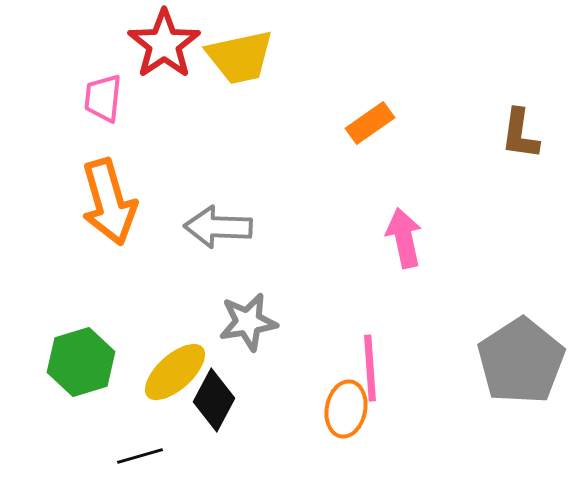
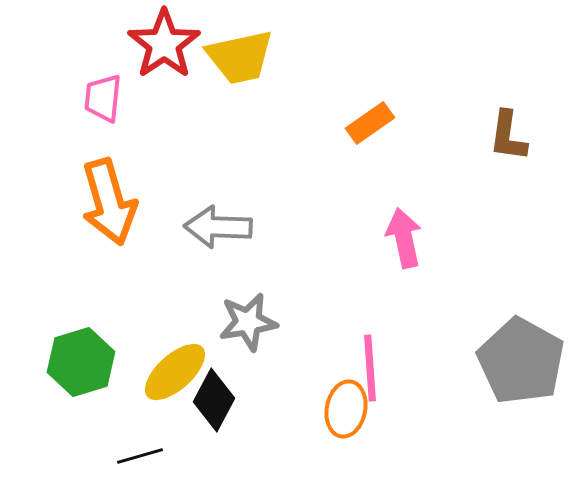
brown L-shape: moved 12 px left, 2 px down
gray pentagon: rotated 10 degrees counterclockwise
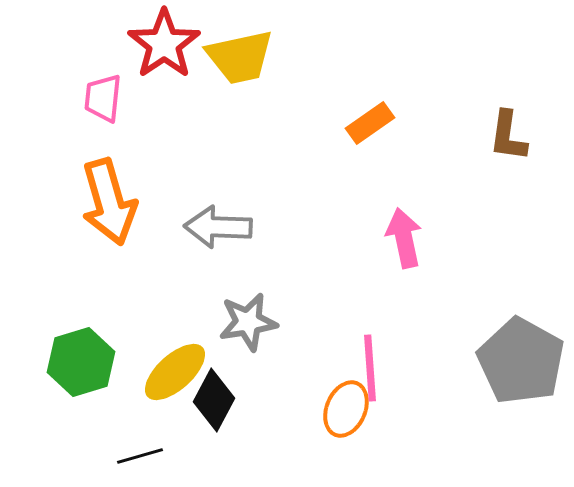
orange ellipse: rotated 12 degrees clockwise
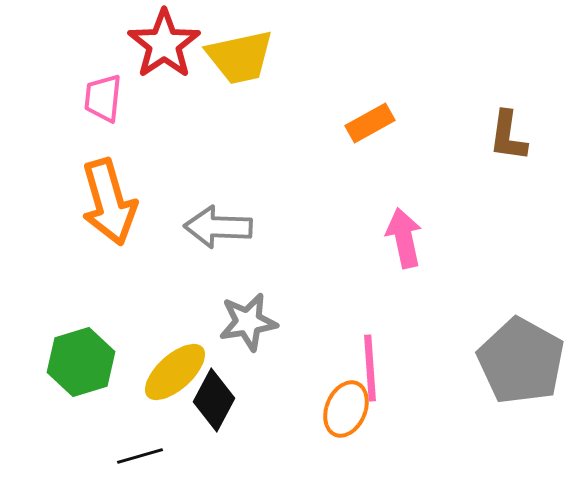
orange rectangle: rotated 6 degrees clockwise
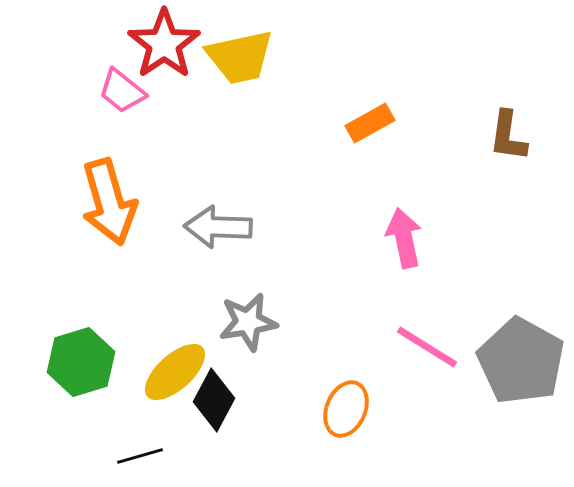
pink trapezoid: moved 19 px right, 7 px up; rotated 57 degrees counterclockwise
pink line: moved 57 px right, 21 px up; rotated 54 degrees counterclockwise
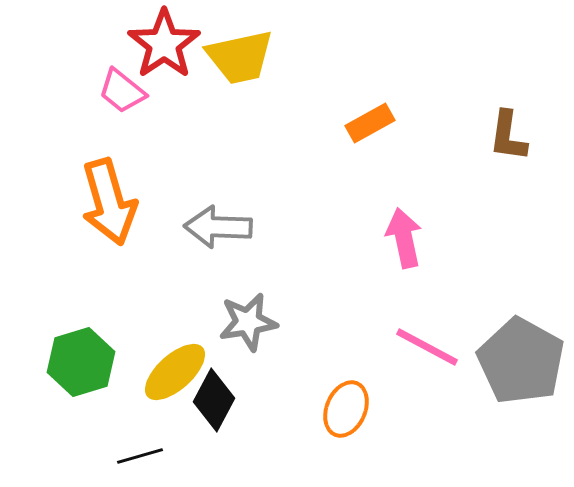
pink line: rotated 4 degrees counterclockwise
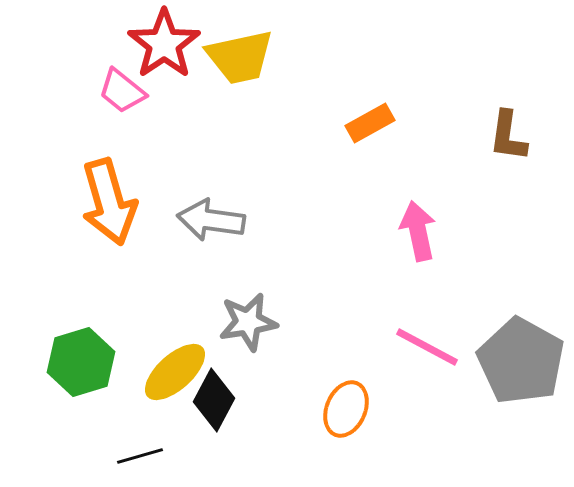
gray arrow: moved 7 px left, 7 px up; rotated 6 degrees clockwise
pink arrow: moved 14 px right, 7 px up
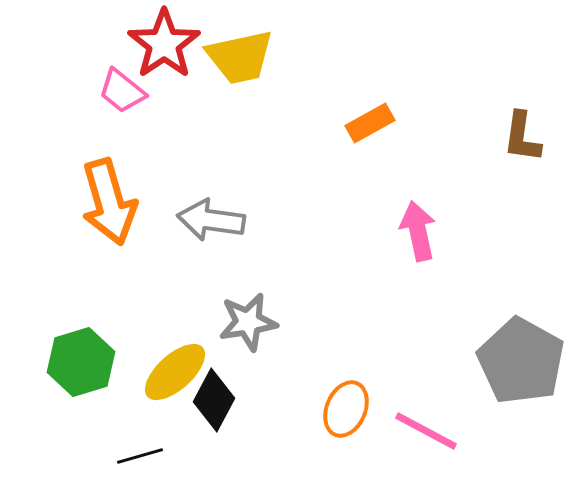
brown L-shape: moved 14 px right, 1 px down
pink line: moved 1 px left, 84 px down
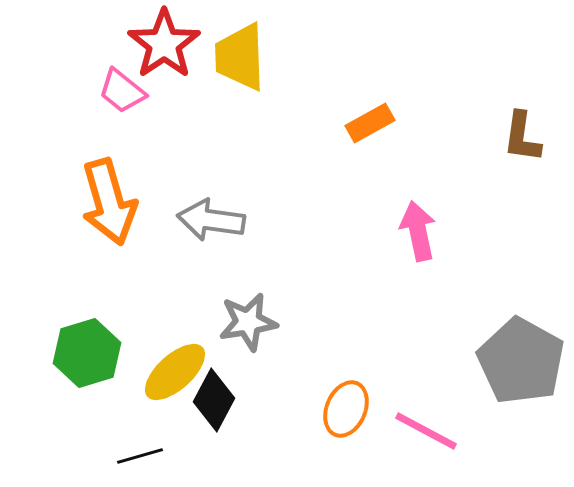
yellow trapezoid: rotated 100 degrees clockwise
green hexagon: moved 6 px right, 9 px up
